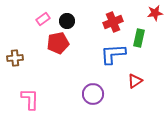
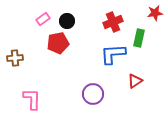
pink L-shape: moved 2 px right
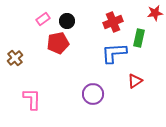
blue L-shape: moved 1 px right, 1 px up
brown cross: rotated 35 degrees counterclockwise
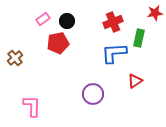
pink L-shape: moved 7 px down
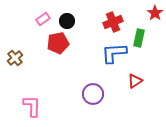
red star: rotated 28 degrees counterclockwise
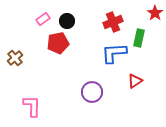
purple circle: moved 1 px left, 2 px up
